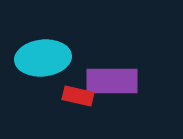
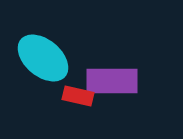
cyan ellipse: rotated 46 degrees clockwise
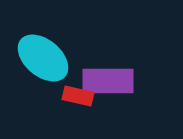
purple rectangle: moved 4 px left
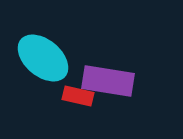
purple rectangle: rotated 9 degrees clockwise
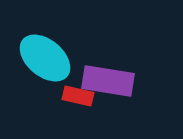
cyan ellipse: moved 2 px right
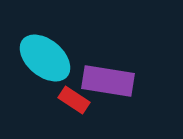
red rectangle: moved 4 px left, 4 px down; rotated 20 degrees clockwise
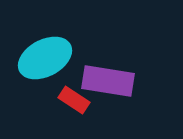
cyan ellipse: rotated 68 degrees counterclockwise
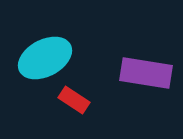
purple rectangle: moved 38 px right, 8 px up
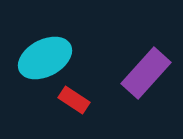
purple rectangle: rotated 57 degrees counterclockwise
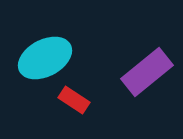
purple rectangle: moved 1 px right, 1 px up; rotated 9 degrees clockwise
